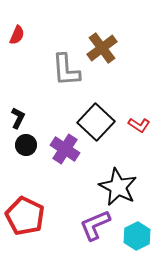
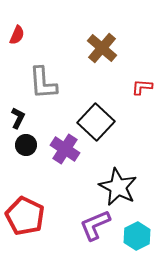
brown cross: rotated 12 degrees counterclockwise
gray L-shape: moved 23 px left, 13 px down
red L-shape: moved 3 px right, 38 px up; rotated 150 degrees clockwise
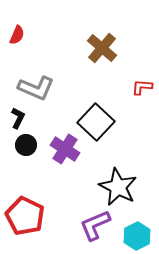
gray L-shape: moved 7 px left, 5 px down; rotated 63 degrees counterclockwise
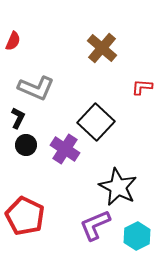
red semicircle: moved 4 px left, 6 px down
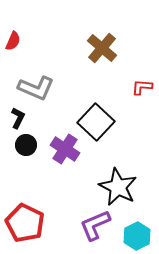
red pentagon: moved 7 px down
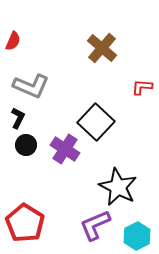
gray L-shape: moved 5 px left, 2 px up
red pentagon: rotated 6 degrees clockwise
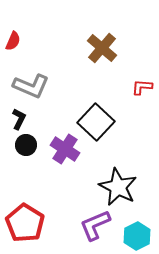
black L-shape: moved 1 px right, 1 px down
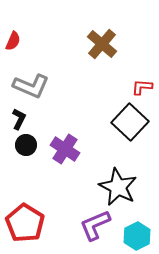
brown cross: moved 4 px up
black square: moved 34 px right
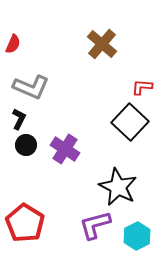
red semicircle: moved 3 px down
gray L-shape: moved 1 px down
purple L-shape: rotated 8 degrees clockwise
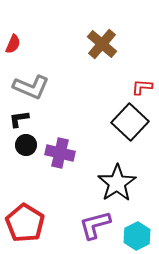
black L-shape: rotated 125 degrees counterclockwise
purple cross: moved 5 px left, 4 px down; rotated 20 degrees counterclockwise
black star: moved 1 px left, 4 px up; rotated 12 degrees clockwise
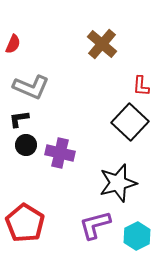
red L-shape: moved 1 px left, 1 px up; rotated 90 degrees counterclockwise
black star: moved 1 px right; rotated 18 degrees clockwise
